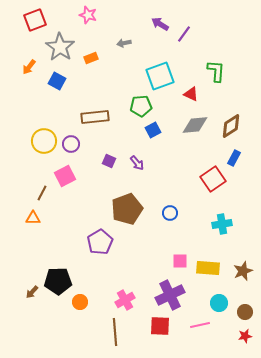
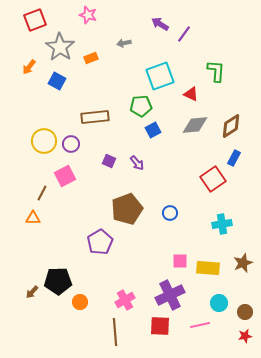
brown star at (243, 271): moved 8 px up
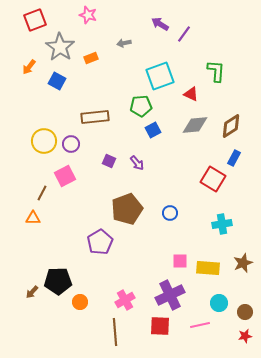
red square at (213, 179): rotated 25 degrees counterclockwise
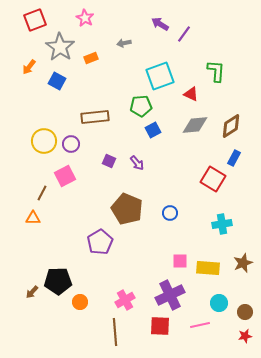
pink star at (88, 15): moved 3 px left, 3 px down; rotated 12 degrees clockwise
brown pentagon at (127, 209): rotated 28 degrees counterclockwise
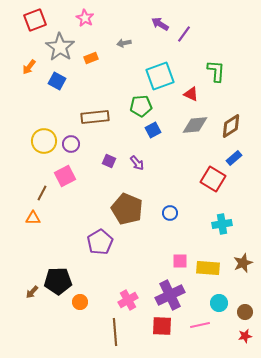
blue rectangle at (234, 158): rotated 21 degrees clockwise
pink cross at (125, 300): moved 3 px right
red square at (160, 326): moved 2 px right
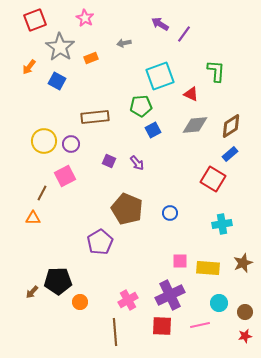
blue rectangle at (234, 158): moved 4 px left, 4 px up
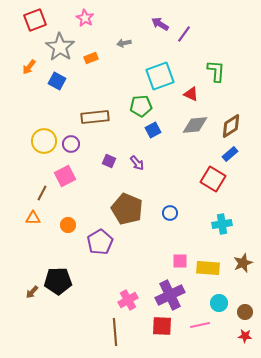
orange circle at (80, 302): moved 12 px left, 77 px up
red star at (245, 336): rotated 16 degrees clockwise
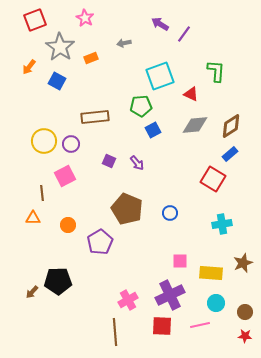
brown line at (42, 193): rotated 35 degrees counterclockwise
yellow rectangle at (208, 268): moved 3 px right, 5 px down
cyan circle at (219, 303): moved 3 px left
